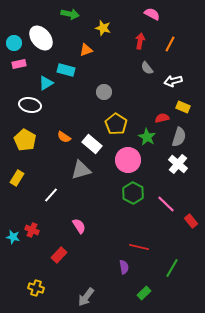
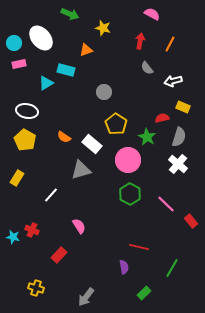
green arrow at (70, 14): rotated 12 degrees clockwise
white ellipse at (30, 105): moved 3 px left, 6 px down
green hexagon at (133, 193): moved 3 px left, 1 px down
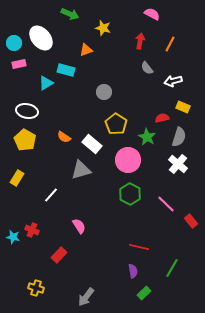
purple semicircle at (124, 267): moved 9 px right, 4 px down
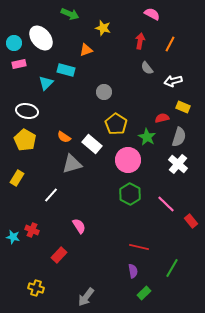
cyan triangle at (46, 83): rotated 14 degrees counterclockwise
gray triangle at (81, 170): moved 9 px left, 6 px up
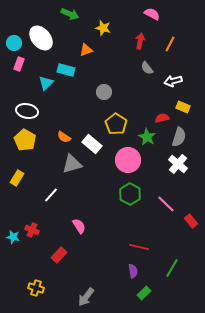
pink rectangle at (19, 64): rotated 56 degrees counterclockwise
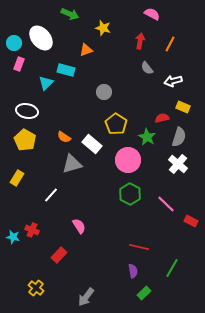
red rectangle at (191, 221): rotated 24 degrees counterclockwise
yellow cross at (36, 288): rotated 21 degrees clockwise
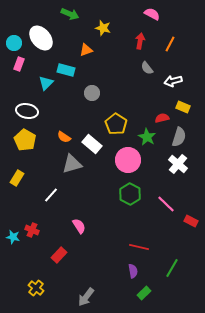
gray circle at (104, 92): moved 12 px left, 1 px down
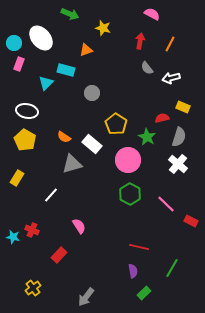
white arrow at (173, 81): moved 2 px left, 3 px up
yellow cross at (36, 288): moved 3 px left; rotated 14 degrees clockwise
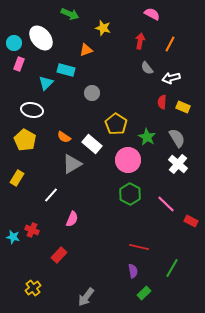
white ellipse at (27, 111): moved 5 px right, 1 px up
red semicircle at (162, 118): moved 16 px up; rotated 72 degrees counterclockwise
gray semicircle at (179, 137): moved 2 px left, 1 px down; rotated 48 degrees counterclockwise
gray triangle at (72, 164): rotated 15 degrees counterclockwise
pink semicircle at (79, 226): moved 7 px left, 7 px up; rotated 56 degrees clockwise
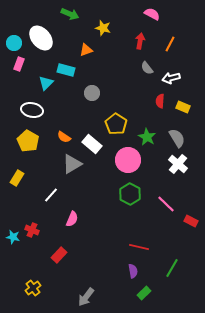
red semicircle at (162, 102): moved 2 px left, 1 px up
yellow pentagon at (25, 140): moved 3 px right, 1 px down
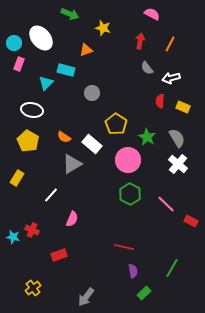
red line at (139, 247): moved 15 px left
red rectangle at (59, 255): rotated 28 degrees clockwise
